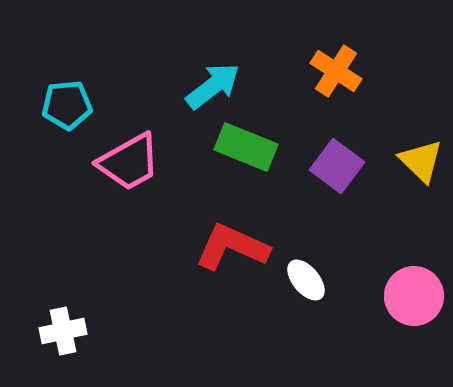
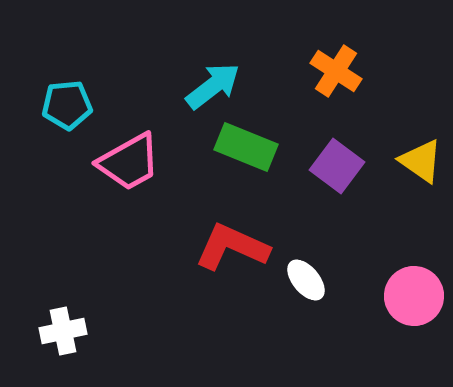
yellow triangle: rotated 9 degrees counterclockwise
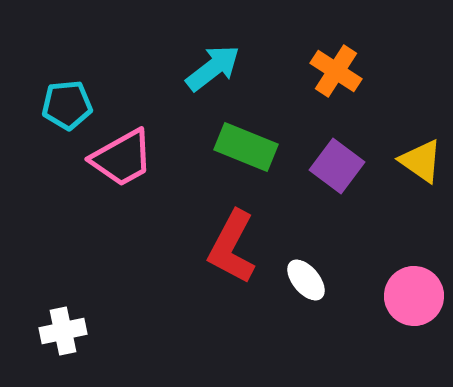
cyan arrow: moved 18 px up
pink trapezoid: moved 7 px left, 4 px up
red L-shape: rotated 86 degrees counterclockwise
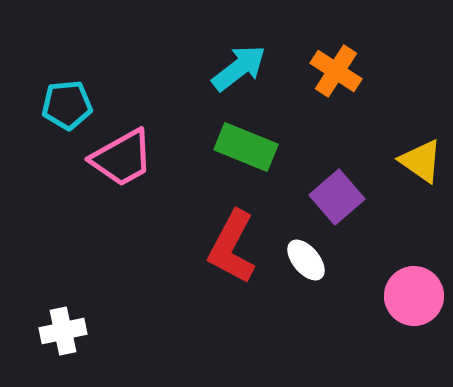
cyan arrow: moved 26 px right
purple square: moved 31 px down; rotated 12 degrees clockwise
white ellipse: moved 20 px up
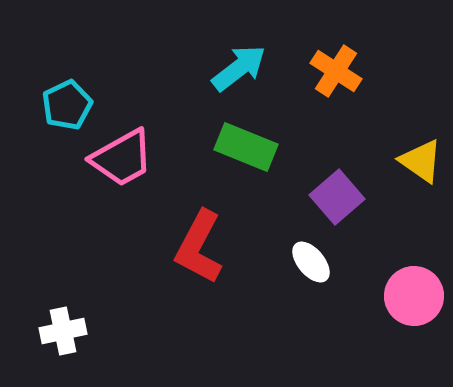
cyan pentagon: rotated 21 degrees counterclockwise
red L-shape: moved 33 px left
white ellipse: moved 5 px right, 2 px down
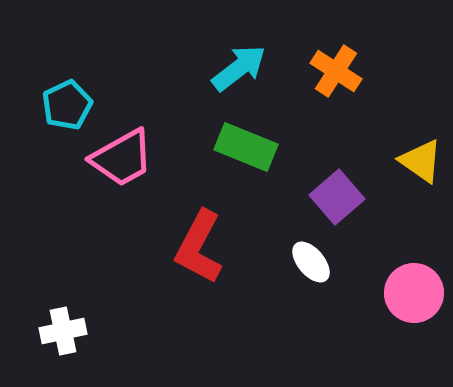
pink circle: moved 3 px up
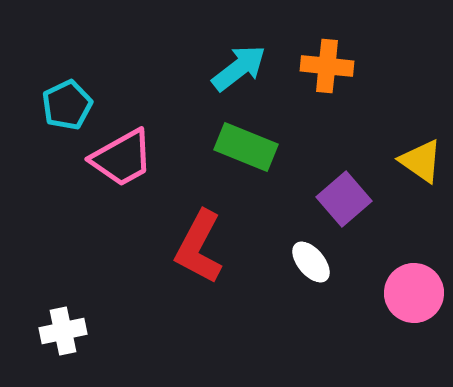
orange cross: moved 9 px left, 5 px up; rotated 27 degrees counterclockwise
purple square: moved 7 px right, 2 px down
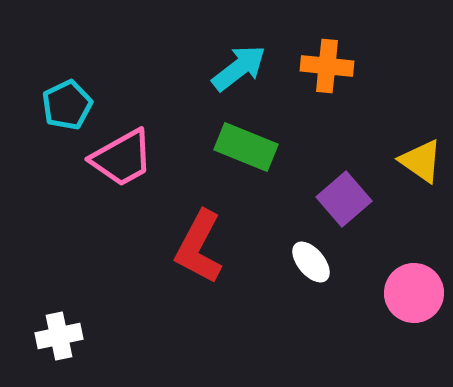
white cross: moved 4 px left, 5 px down
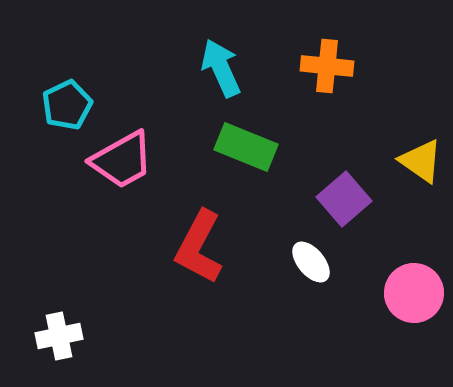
cyan arrow: moved 18 px left; rotated 76 degrees counterclockwise
pink trapezoid: moved 2 px down
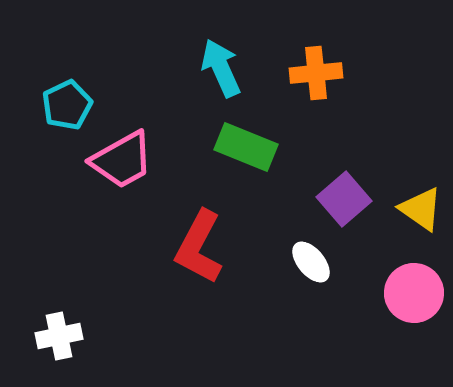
orange cross: moved 11 px left, 7 px down; rotated 12 degrees counterclockwise
yellow triangle: moved 48 px down
